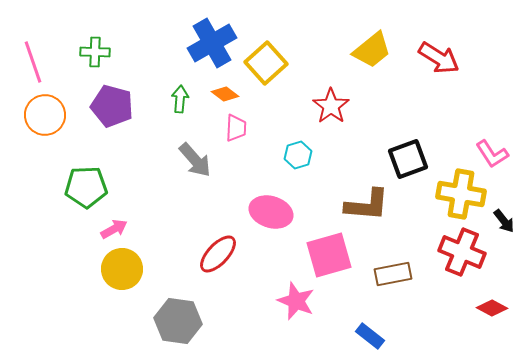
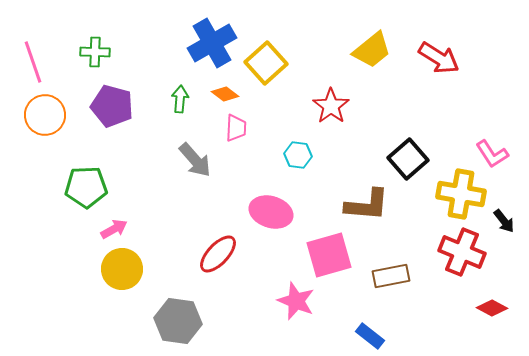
cyan hexagon: rotated 24 degrees clockwise
black square: rotated 21 degrees counterclockwise
brown rectangle: moved 2 px left, 2 px down
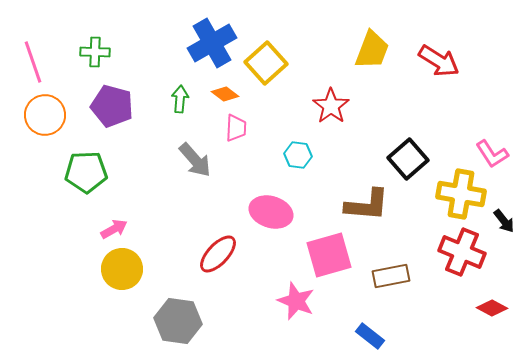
yellow trapezoid: rotated 30 degrees counterclockwise
red arrow: moved 3 px down
green pentagon: moved 15 px up
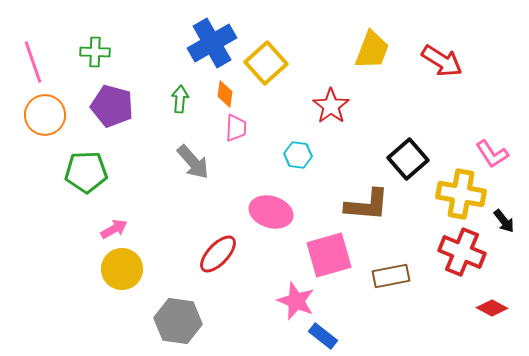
red arrow: moved 3 px right
orange diamond: rotated 60 degrees clockwise
gray arrow: moved 2 px left, 2 px down
blue rectangle: moved 47 px left
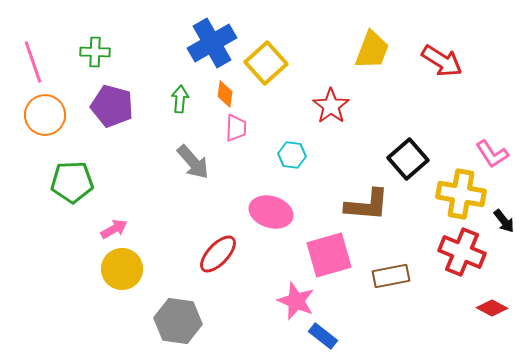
cyan hexagon: moved 6 px left
green pentagon: moved 14 px left, 10 px down
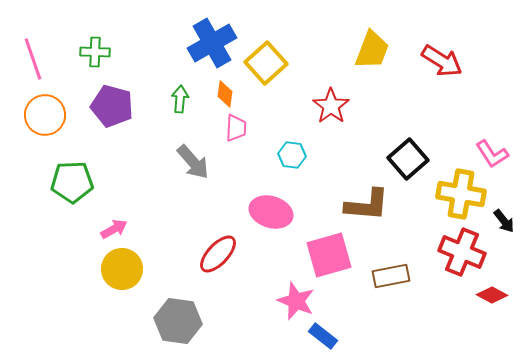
pink line: moved 3 px up
red diamond: moved 13 px up
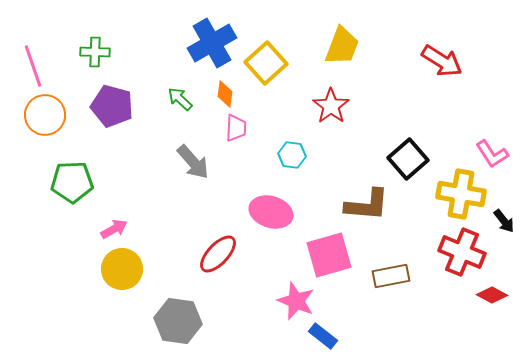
yellow trapezoid: moved 30 px left, 4 px up
pink line: moved 7 px down
green arrow: rotated 52 degrees counterclockwise
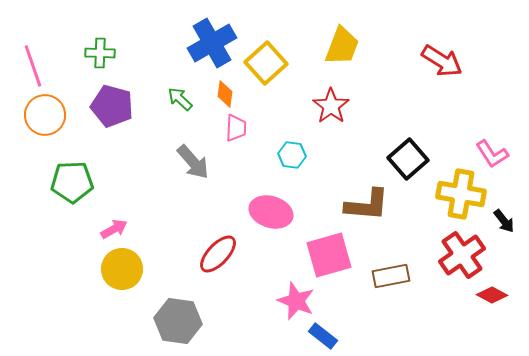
green cross: moved 5 px right, 1 px down
red cross: moved 3 px down; rotated 33 degrees clockwise
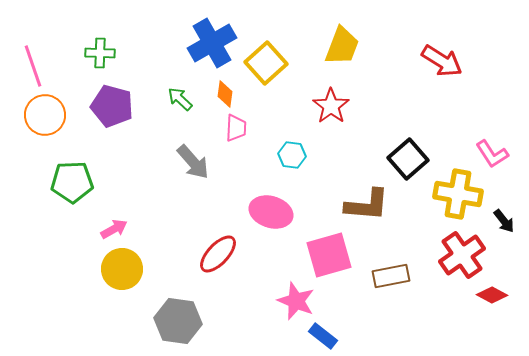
yellow cross: moved 3 px left
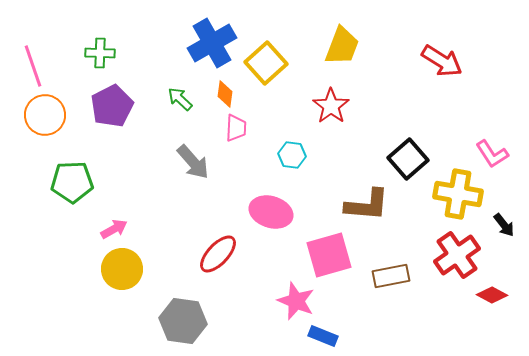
purple pentagon: rotated 30 degrees clockwise
black arrow: moved 4 px down
red cross: moved 5 px left
gray hexagon: moved 5 px right
blue rectangle: rotated 16 degrees counterclockwise
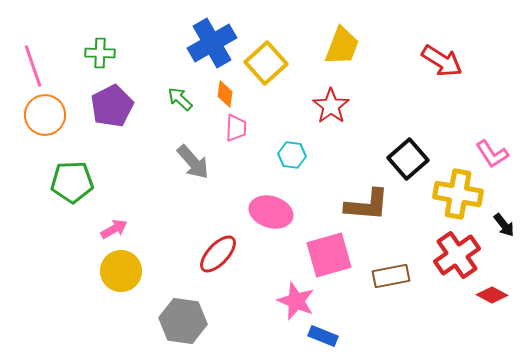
yellow circle: moved 1 px left, 2 px down
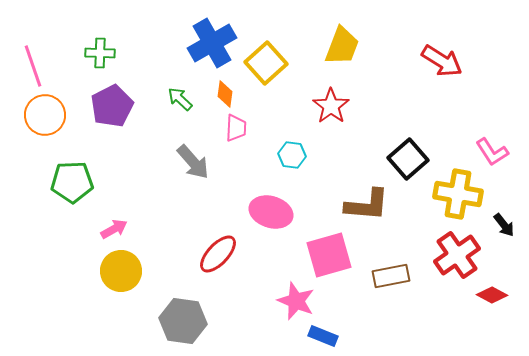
pink L-shape: moved 2 px up
